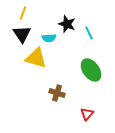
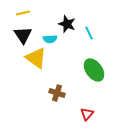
yellow line: rotated 56 degrees clockwise
black triangle: moved 1 px right, 1 px down
cyan semicircle: moved 1 px right, 1 px down
yellow triangle: rotated 20 degrees clockwise
green ellipse: moved 3 px right
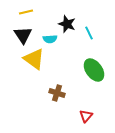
yellow line: moved 3 px right, 1 px up
yellow triangle: moved 2 px left, 1 px down
red triangle: moved 1 px left, 2 px down
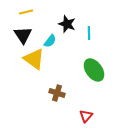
cyan line: rotated 24 degrees clockwise
cyan semicircle: moved 2 px down; rotated 48 degrees counterclockwise
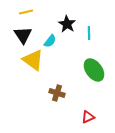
black star: rotated 12 degrees clockwise
yellow triangle: moved 1 px left, 1 px down
red triangle: moved 2 px right, 1 px down; rotated 24 degrees clockwise
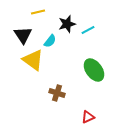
yellow line: moved 12 px right
black star: rotated 24 degrees clockwise
cyan line: moved 1 px left, 3 px up; rotated 64 degrees clockwise
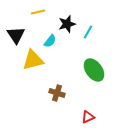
cyan line: moved 2 px down; rotated 32 degrees counterclockwise
black triangle: moved 7 px left
yellow triangle: rotated 50 degrees counterclockwise
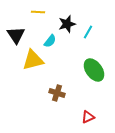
yellow line: rotated 16 degrees clockwise
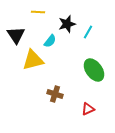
brown cross: moved 2 px left, 1 px down
red triangle: moved 8 px up
